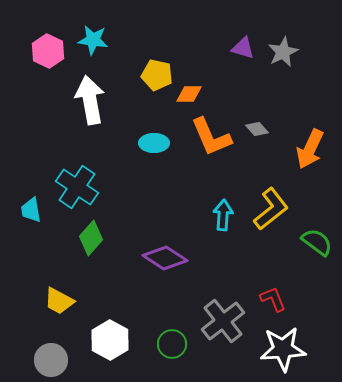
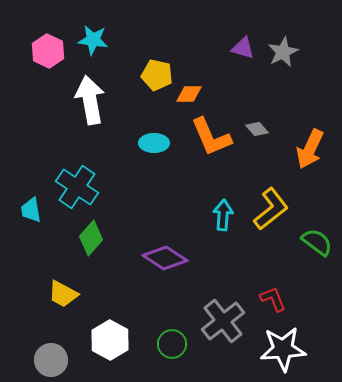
yellow trapezoid: moved 4 px right, 7 px up
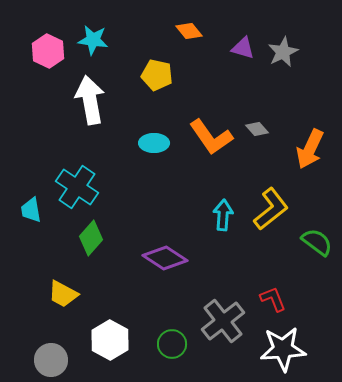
orange diamond: moved 63 px up; rotated 52 degrees clockwise
orange L-shape: rotated 12 degrees counterclockwise
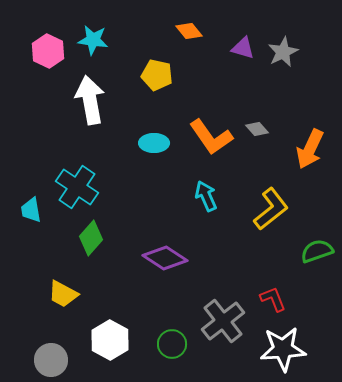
cyan arrow: moved 17 px left, 19 px up; rotated 28 degrees counterclockwise
green semicircle: moved 9 px down; rotated 56 degrees counterclockwise
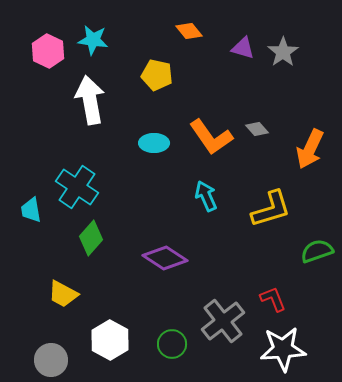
gray star: rotated 8 degrees counterclockwise
yellow L-shape: rotated 21 degrees clockwise
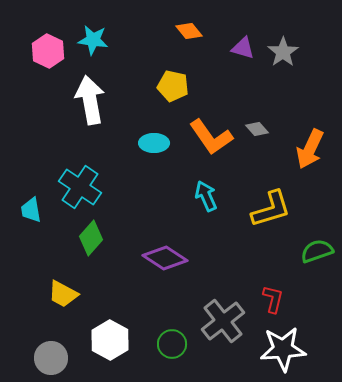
yellow pentagon: moved 16 px right, 11 px down
cyan cross: moved 3 px right
red L-shape: rotated 36 degrees clockwise
gray circle: moved 2 px up
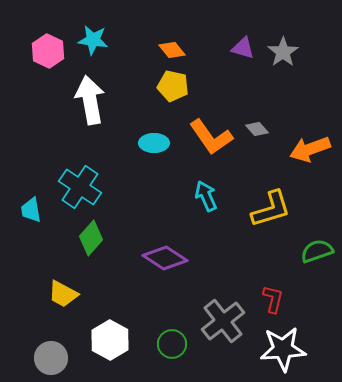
orange diamond: moved 17 px left, 19 px down
orange arrow: rotated 45 degrees clockwise
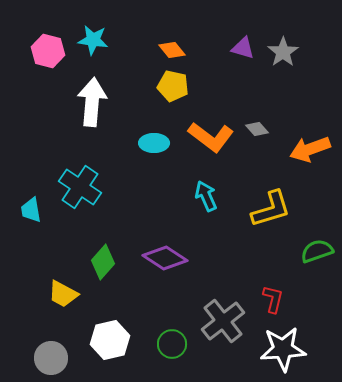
pink hexagon: rotated 12 degrees counterclockwise
white arrow: moved 2 px right, 2 px down; rotated 15 degrees clockwise
orange L-shape: rotated 18 degrees counterclockwise
green diamond: moved 12 px right, 24 px down
white hexagon: rotated 18 degrees clockwise
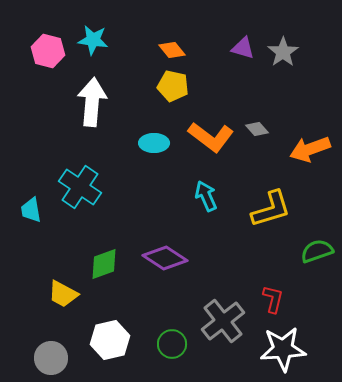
green diamond: moved 1 px right, 2 px down; rotated 28 degrees clockwise
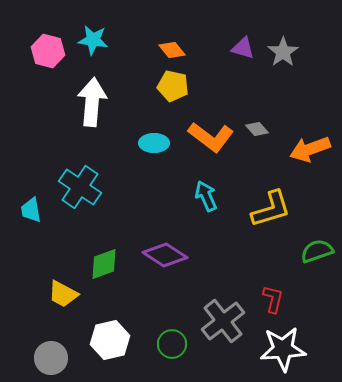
purple diamond: moved 3 px up
